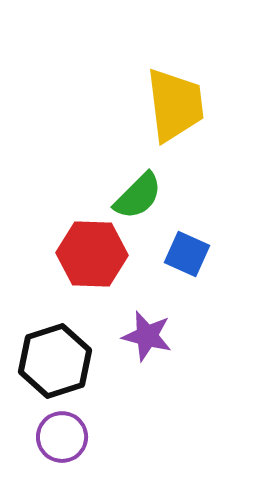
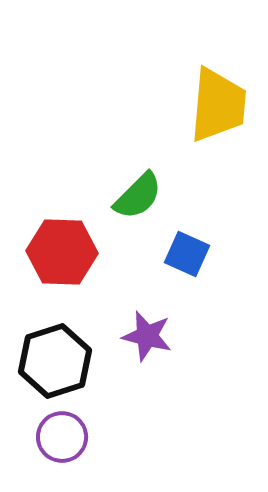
yellow trapezoid: moved 43 px right; rotated 12 degrees clockwise
red hexagon: moved 30 px left, 2 px up
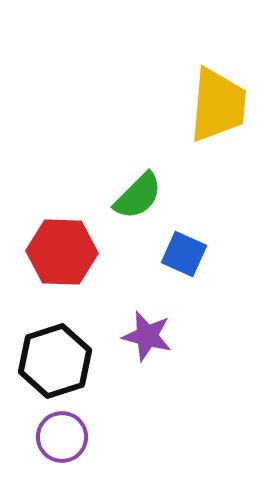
blue square: moved 3 px left
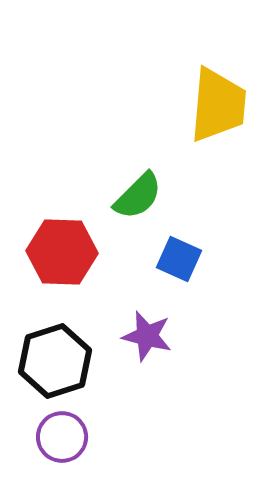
blue square: moved 5 px left, 5 px down
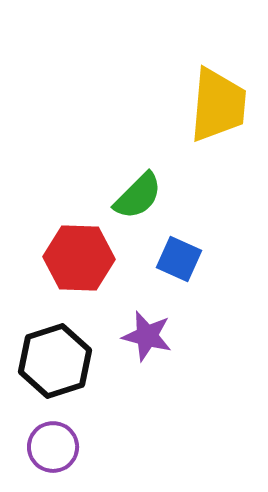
red hexagon: moved 17 px right, 6 px down
purple circle: moved 9 px left, 10 px down
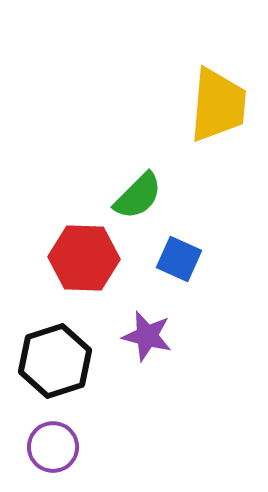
red hexagon: moved 5 px right
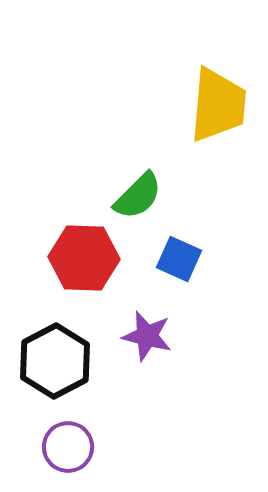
black hexagon: rotated 10 degrees counterclockwise
purple circle: moved 15 px right
